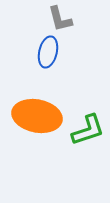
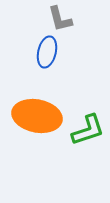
blue ellipse: moved 1 px left
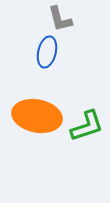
green L-shape: moved 1 px left, 4 px up
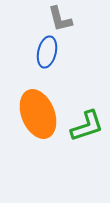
orange ellipse: moved 1 px right, 2 px up; rotated 57 degrees clockwise
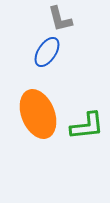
blue ellipse: rotated 20 degrees clockwise
green L-shape: rotated 12 degrees clockwise
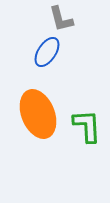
gray L-shape: moved 1 px right
green L-shape: rotated 87 degrees counterclockwise
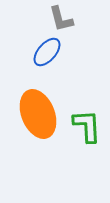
blue ellipse: rotated 8 degrees clockwise
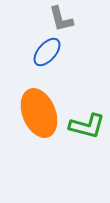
orange ellipse: moved 1 px right, 1 px up
green L-shape: rotated 108 degrees clockwise
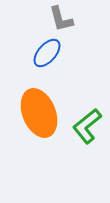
blue ellipse: moved 1 px down
green L-shape: rotated 126 degrees clockwise
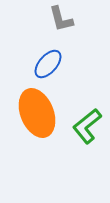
blue ellipse: moved 1 px right, 11 px down
orange ellipse: moved 2 px left
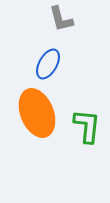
blue ellipse: rotated 12 degrees counterclockwise
green L-shape: rotated 135 degrees clockwise
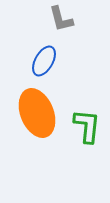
blue ellipse: moved 4 px left, 3 px up
